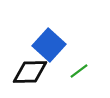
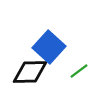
blue square: moved 2 px down
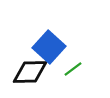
green line: moved 6 px left, 2 px up
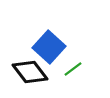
black diamond: rotated 54 degrees clockwise
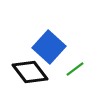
green line: moved 2 px right
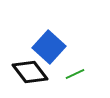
green line: moved 5 px down; rotated 12 degrees clockwise
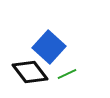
green line: moved 8 px left
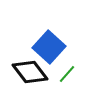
green line: rotated 24 degrees counterclockwise
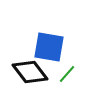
blue square: rotated 32 degrees counterclockwise
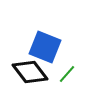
blue square: moved 4 px left; rotated 12 degrees clockwise
